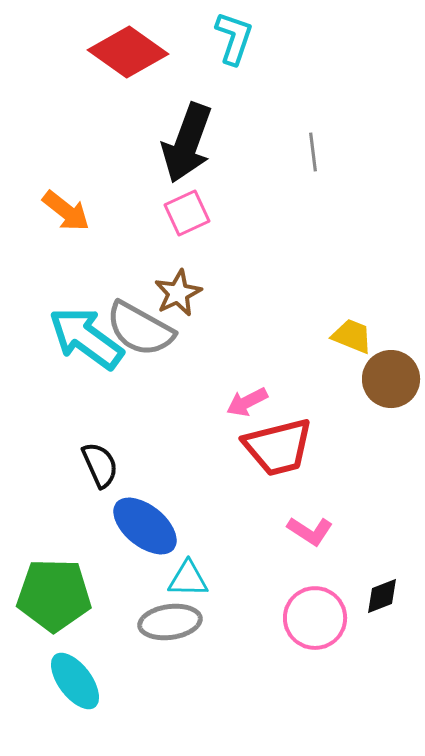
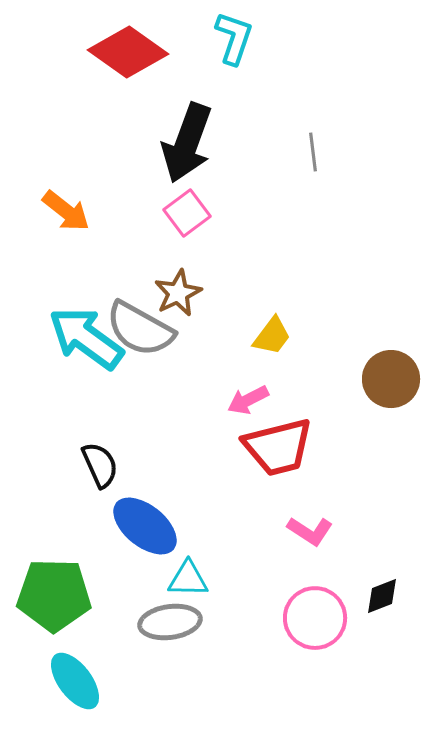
pink square: rotated 12 degrees counterclockwise
yellow trapezoid: moved 80 px left; rotated 105 degrees clockwise
pink arrow: moved 1 px right, 2 px up
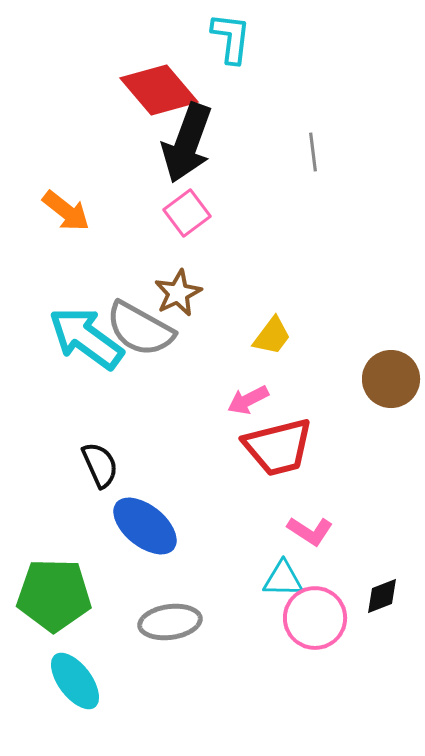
cyan L-shape: moved 3 px left; rotated 12 degrees counterclockwise
red diamond: moved 31 px right, 38 px down; rotated 14 degrees clockwise
cyan triangle: moved 95 px right
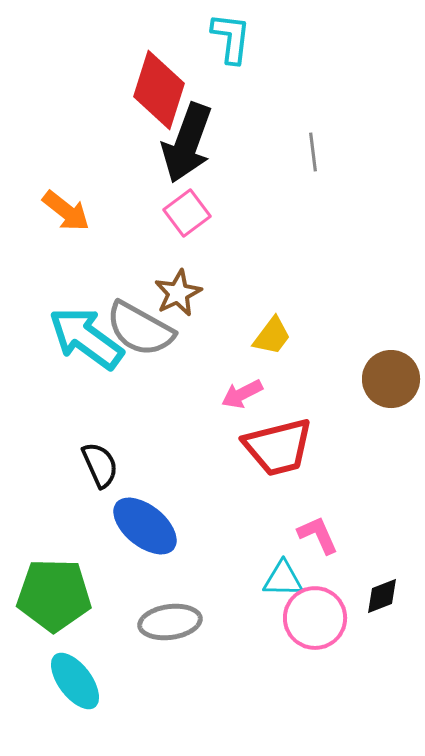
red diamond: rotated 58 degrees clockwise
pink arrow: moved 6 px left, 6 px up
pink L-shape: moved 8 px right, 4 px down; rotated 147 degrees counterclockwise
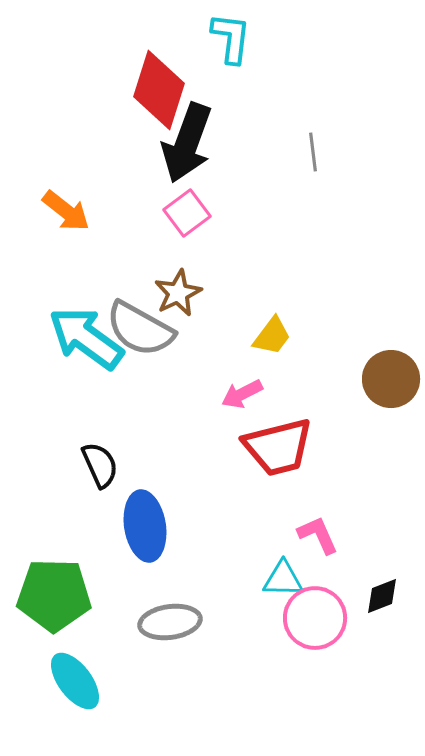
blue ellipse: rotated 42 degrees clockwise
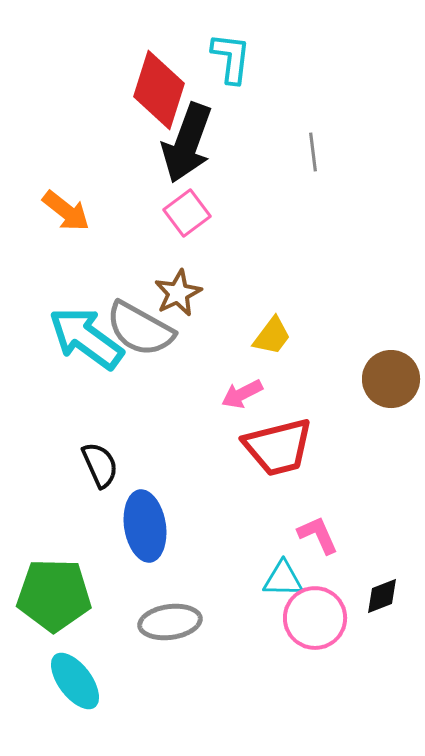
cyan L-shape: moved 20 px down
